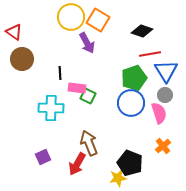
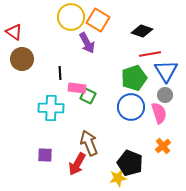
blue circle: moved 4 px down
purple square: moved 2 px right, 2 px up; rotated 28 degrees clockwise
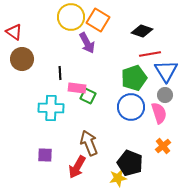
red arrow: moved 3 px down
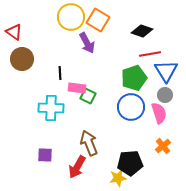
black pentagon: rotated 25 degrees counterclockwise
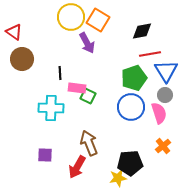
black diamond: rotated 30 degrees counterclockwise
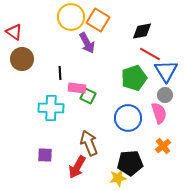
red line: rotated 40 degrees clockwise
blue circle: moved 3 px left, 11 px down
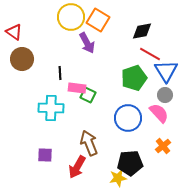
green square: moved 1 px up
pink semicircle: rotated 25 degrees counterclockwise
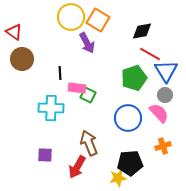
orange cross: rotated 21 degrees clockwise
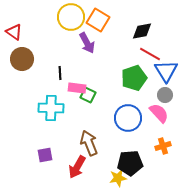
purple square: rotated 14 degrees counterclockwise
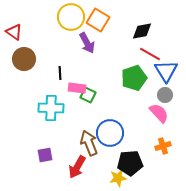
brown circle: moved 2 px right
blue circle: moved 18 px left, 15 px down
